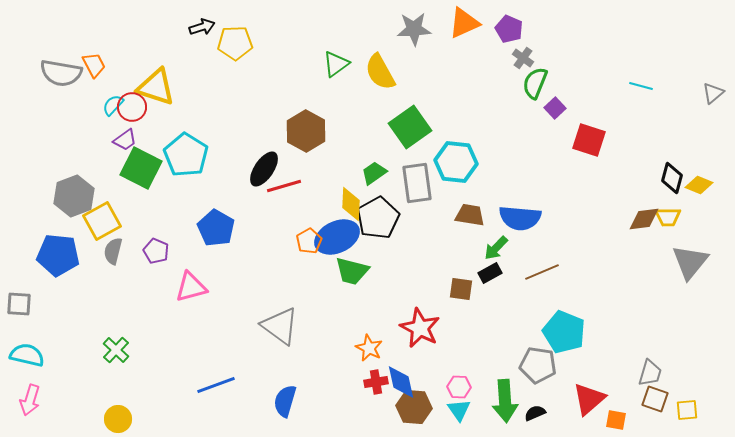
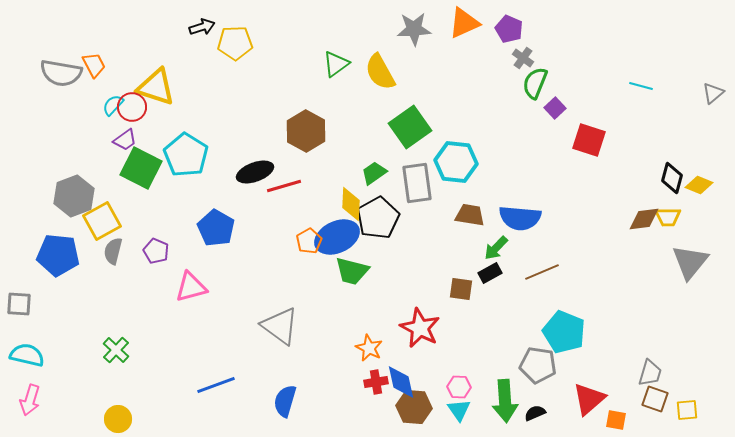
black ellipse at (264, 169): moved 9 px left, 3 px down; rotated 36 degrees clockwise
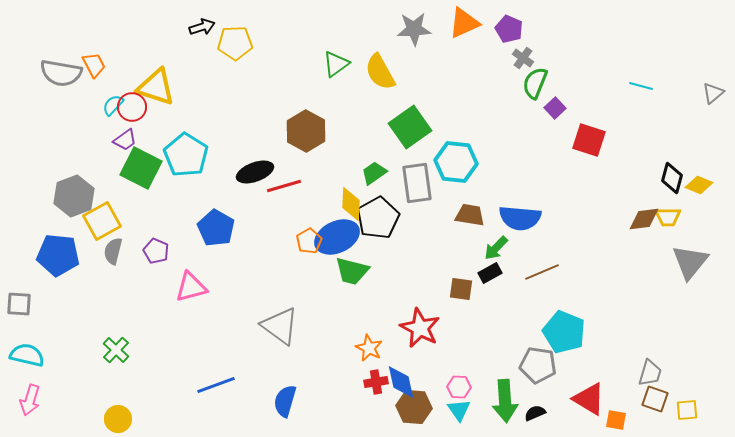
red triangle at (589, 399): rotated 48 degrees counterclockwise
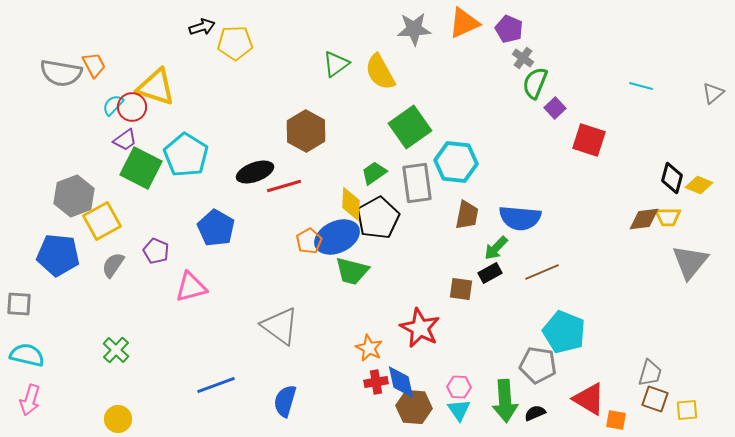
brown trapezoid at (470, 215): moved 3 px left; rotated 92 degrees clockwise
gray semicircle at (113, 251): moved 14 px down; rotated 20 degrees clockwise
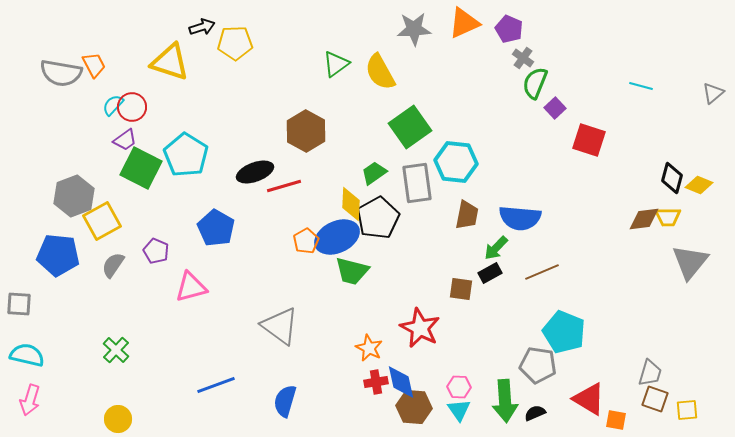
yellow triangle at (156, 87): moved 14 px right, 25 px up
orange pentagon at (309, 241): moved 3 px left
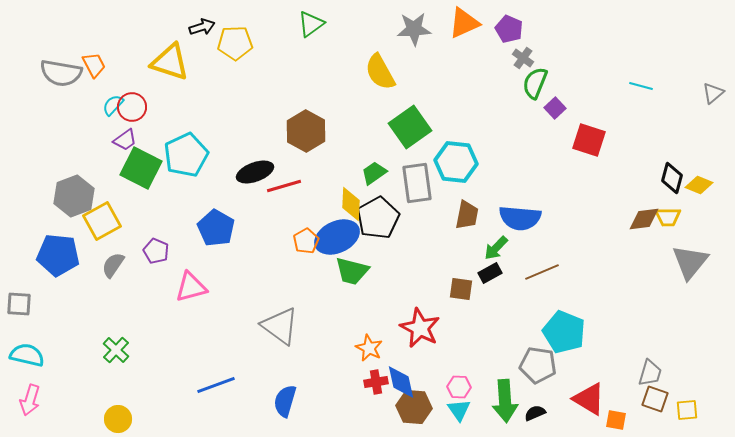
green triangle at (336, 64): moved 25 px left, 40 px up
cyan pentagon at (186, 155): rotated 15 degrees clockwise
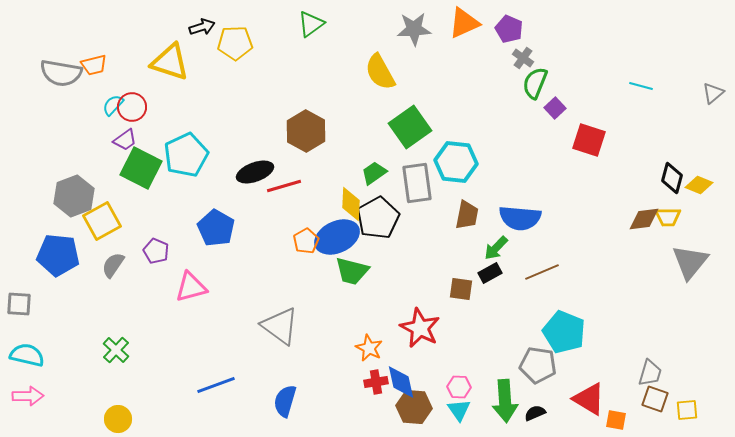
orange trapezoid at (94, 65): rotated 104 degrees clockwise
pink arrow at (30, 400): moved 2 px left, 4 px up; rotated 108 degrees counterclockwise
